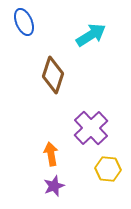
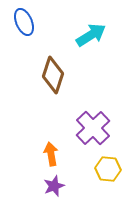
purple cross: moved 2 px right
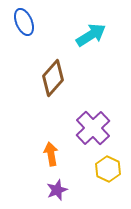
brown diamond: moved 3 px down; rotated 24 degrees clockwise
yellow hexagon: rotated 20 degrees clockwise
purple star: moved 3 px right, 4 px down
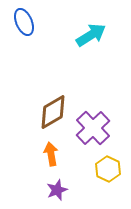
brown diamond: moved 34 px down; rotated 18 degrees clockwise
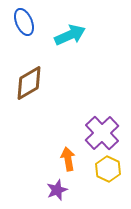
cyan arrow: moved 21 px left; rotated 8 degrees clockwise
brown diamond: moved 24 px left, 29 px up
purple cross: moved 9 px right, 5 px down
orange arrow: moved 17 px right, 5 px down
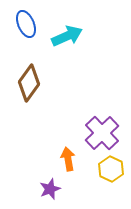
blue ellipse: moved 2 px right, 2 px down
cyan arrow: moved 3 px left, 1 px down
brown diamond: rotated 24 degrees counterclockwise
yellow hexagon: moved 3 px right
purple star: moved 7 px left, 1 px up
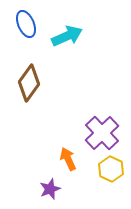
orange arrow: rotated 15 degrees counterclockwise
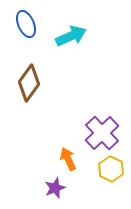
cyan arrow: moved 4 px right
purple star: moved 5 px right, 1 px up
